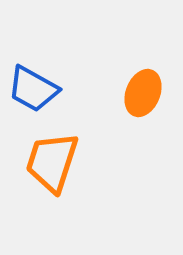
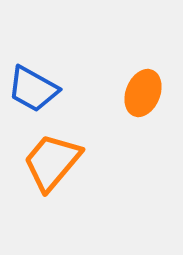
orange trapezoid: rotated 22 degrees clockwise
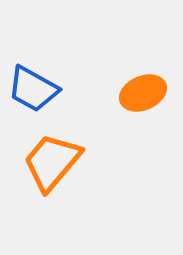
orange ellipse: rotated 45 degrees clockwise
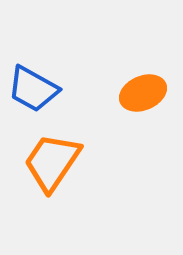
orange trapezoid: rotated 6 degrees counterclockwise
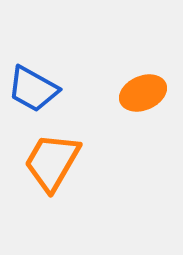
orange trapezoid: rotated 4 degrees counterclockwise
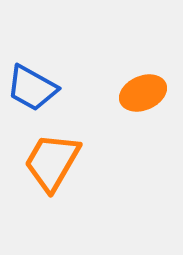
blue trapezoid: moved 1 px left, 1 px up
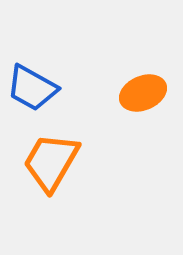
orange trapezoid: moved 1 px left
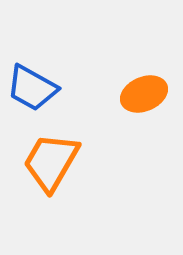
orange ellipse: moved 1 px right, 1 px down
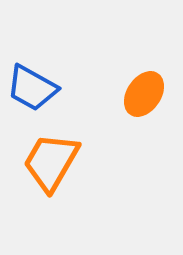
orange ellipse: rotated 33 degrees counterclockwise
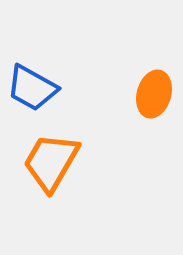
orange ellipse: moved 10 px right; rotated 18 degrees counterclockwise
